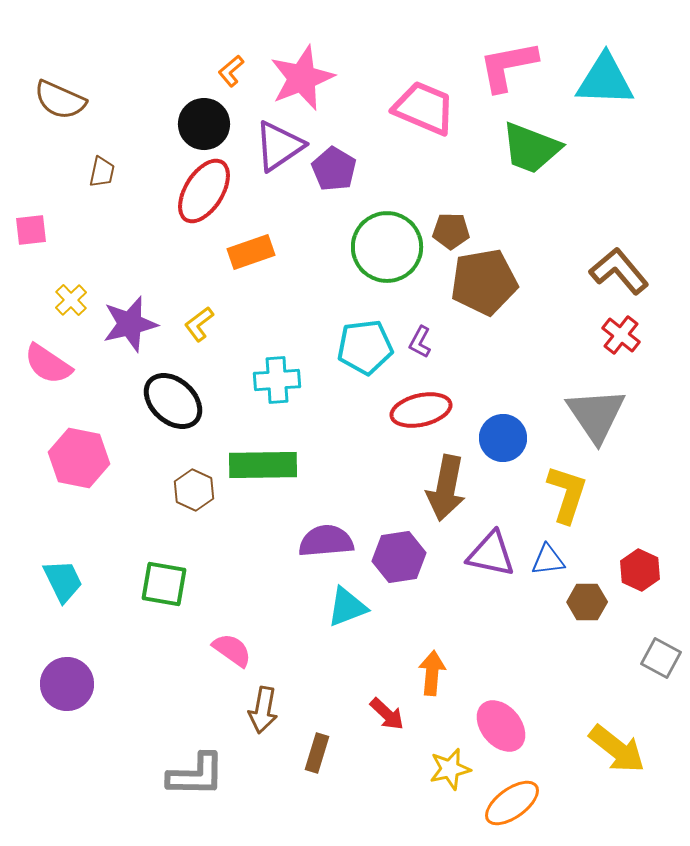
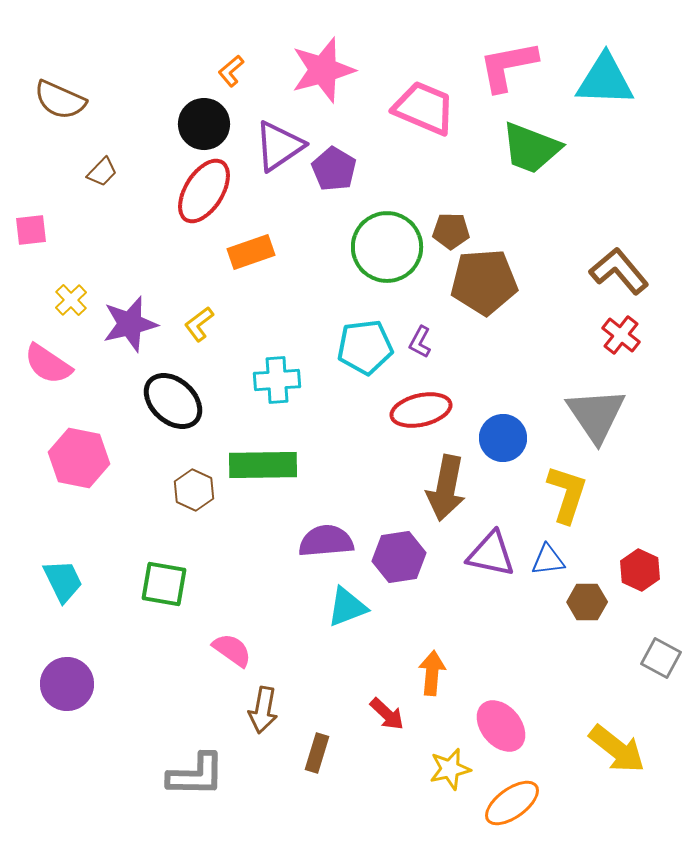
pink star at (302, 78): moved 21 px right, 8 px up; rotated 6 degrees clockwise
brown trapezoid at (102, 172): rotated 32 degrees clockwise
brown pentagon at (484, 282): rotated 6 degrees clockwise
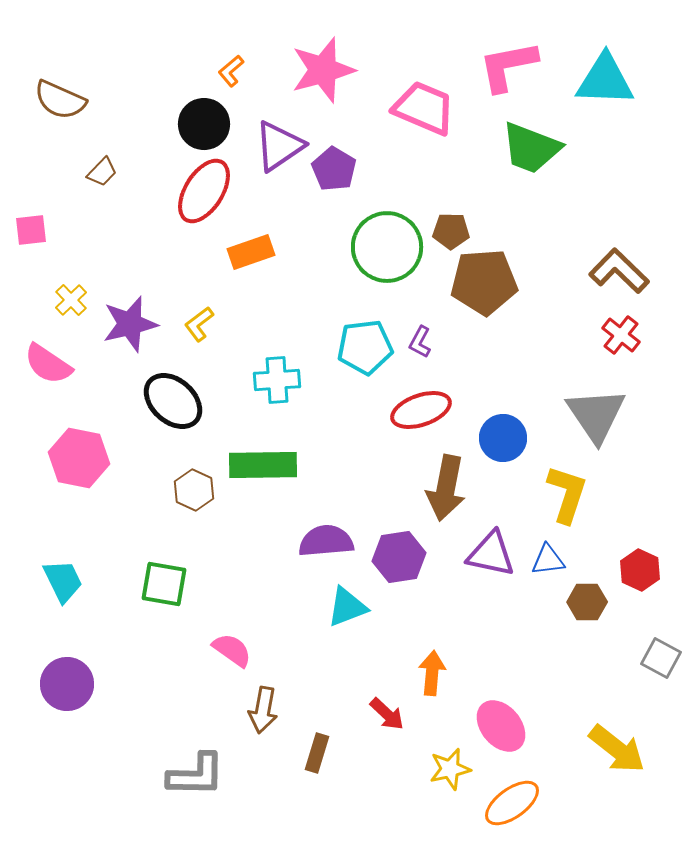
brown L-shape at (619, 271): rotated 6 degrees counterclockwise
red ellipse at (421, 410): rotated 6 degrees counterclockwise
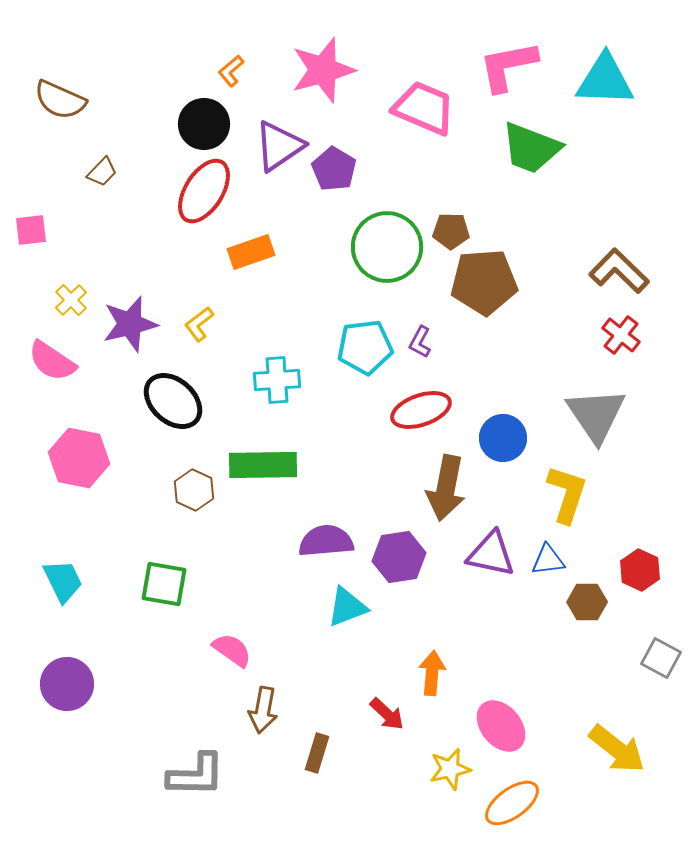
pink semicircle at (48, 364): moved 4 px right, 3 px up
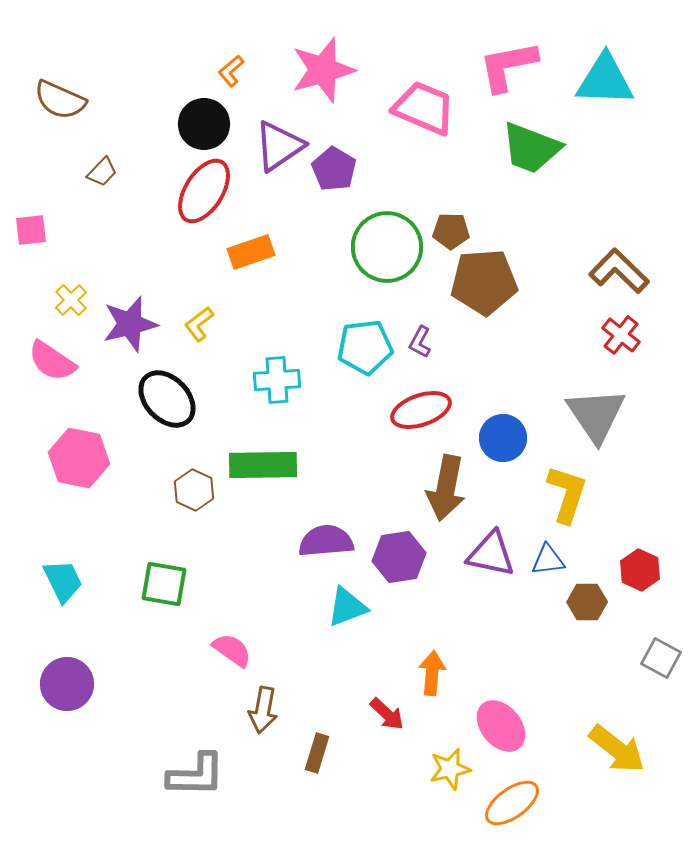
black ellipse at (173, 401): moved 6 px left, 2 px up; rotated 4 degrees clockwise
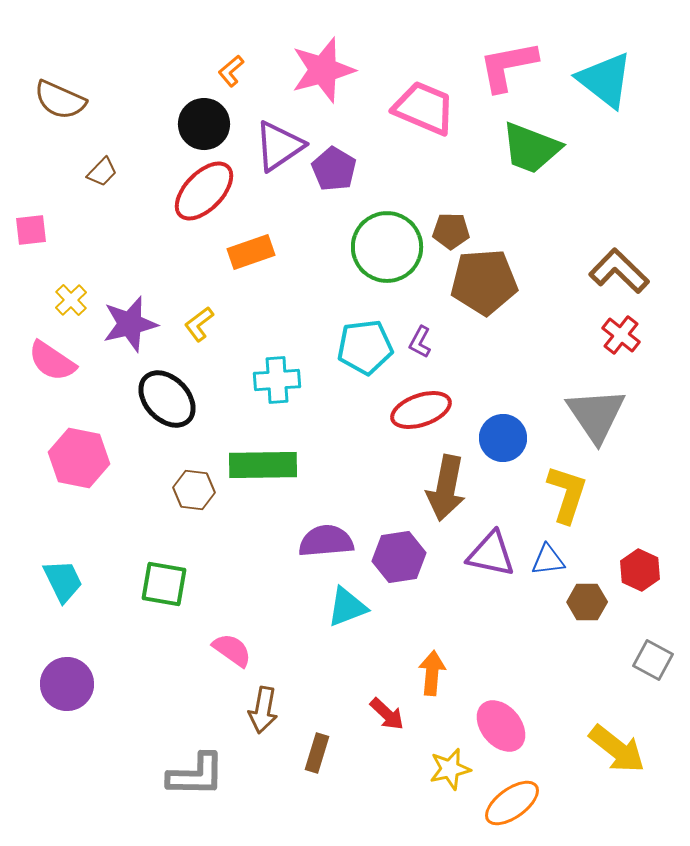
cyan triangle at (605, 80): rotated 36 degrees clockwise
red ellipse at (204, 191): rotated 12 degrees clockwise
brown hexagon at (194, 490): rotated 18 degrees counterclockwise
gray square at (661, 658): moved 8 px left, 2 px down
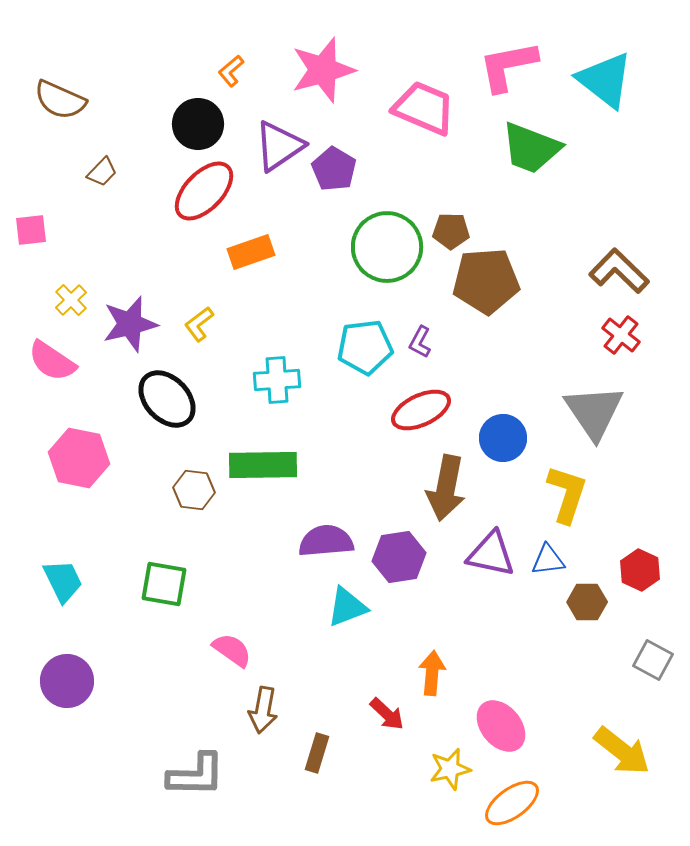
black circle at (204, 124): moved 6 px left
brown pentagon at (484, 282): moved 2 px right, 1 px up
red ellipse at (421, 410): rotated 6 degrees counterclockwise
gray triangle at (596, 415): moved 2 px left, 3 px up
purple circle at (67, 684): moved 3 px up
yellow arrow at (617, 749): moved 5 px right, 2 px down
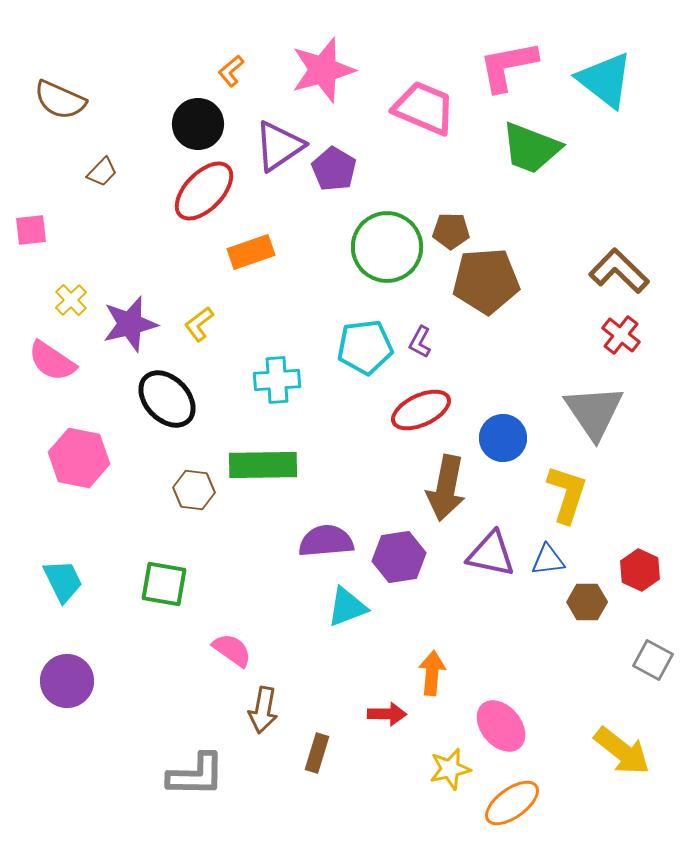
red arrow at (387, 714): rotated 42 degrees counterclockwise
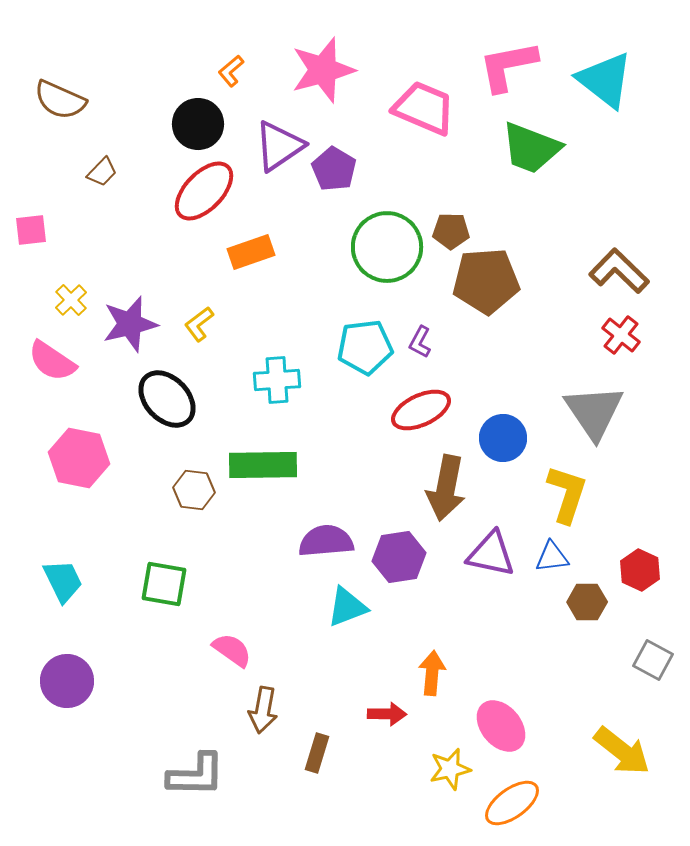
blue triangle at (548, 560): moved 4 px right, 3 px up
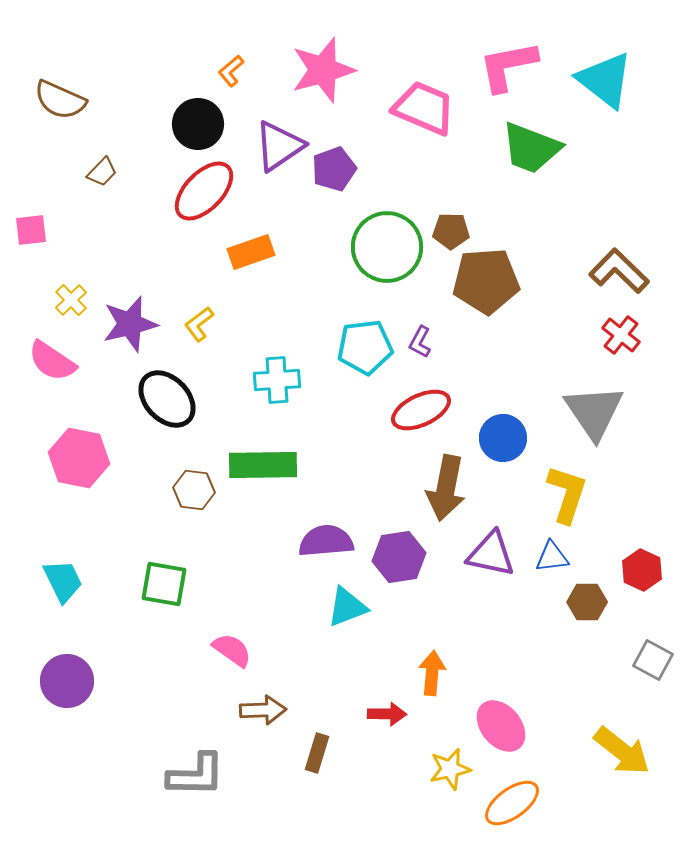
purple pentagon at (334, 169): rotated 21 degrees clockwise
red hexagon at (640, 570): moved 2 px right
brown arrow at (263, 710): rotated 102 degrees counterclockwise
